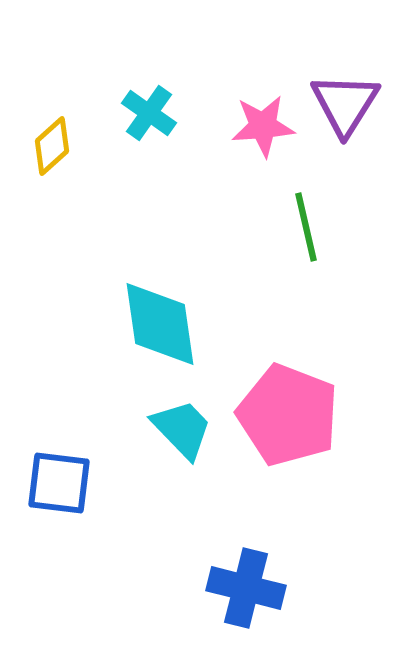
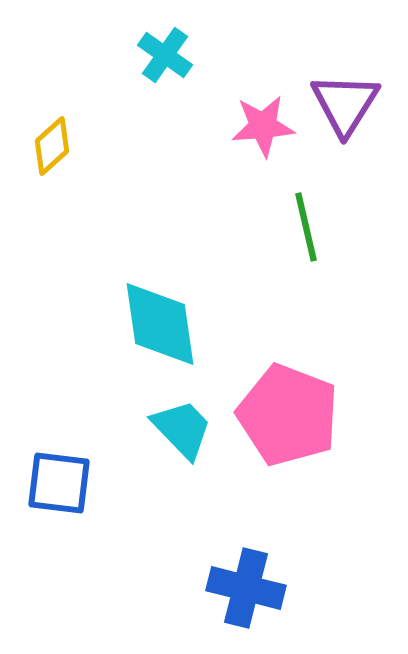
cyan cross: moved 16 px right, 58 px up
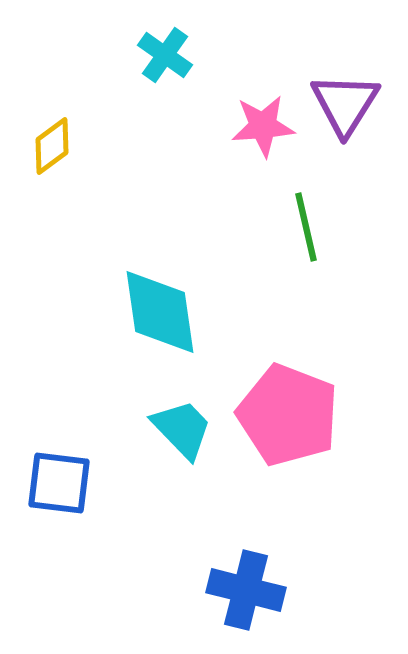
yellow diamond: rotated 6 degrees clockwise
cyan diamond: moved 12 px up
blue cross: moved 2 px down
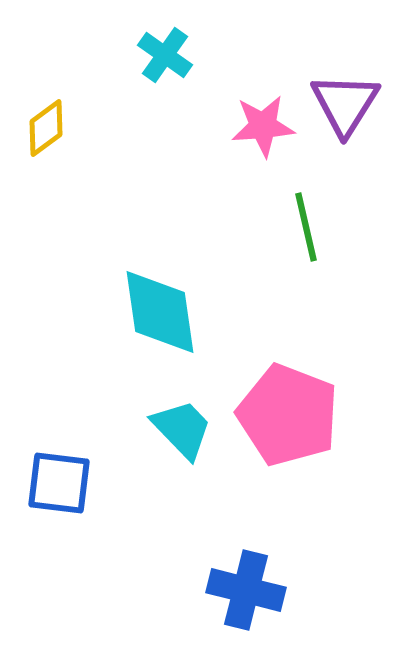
yellow diamond: moved 6 px left, 18 px up
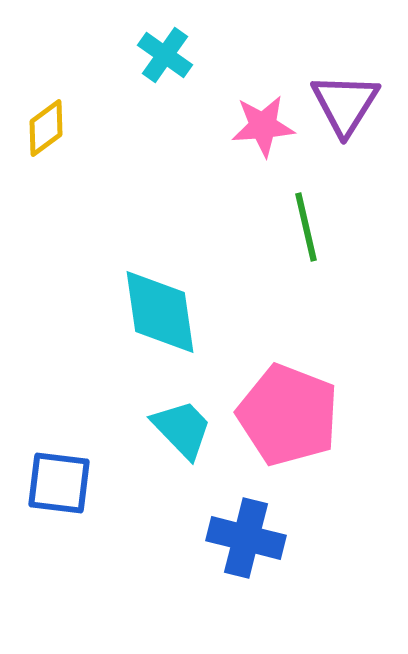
blue cross: moved 52 px up
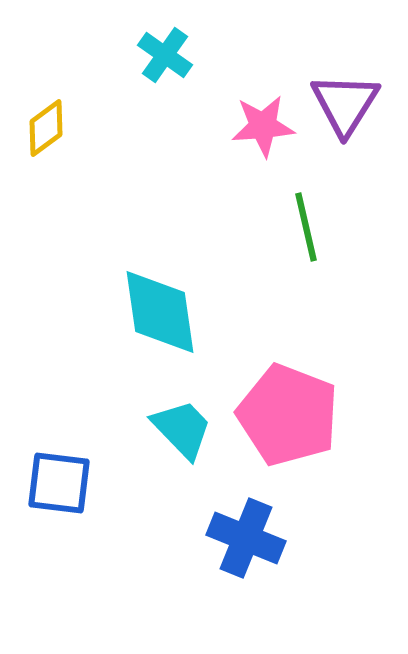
blue cross: rotated 8 degrees clockwise
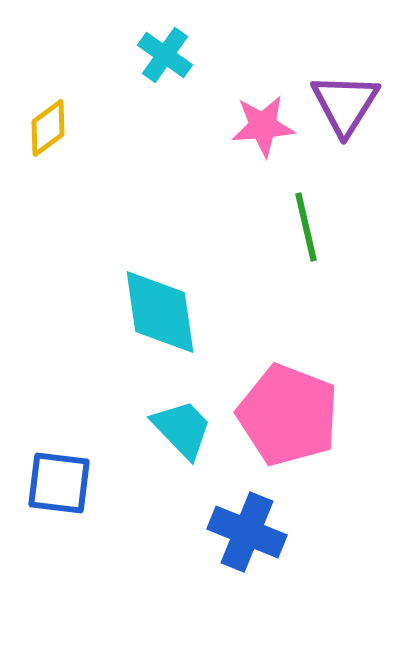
yellow diamond: moved 2 px right
blue cross: moved 1 px right, 6 px up
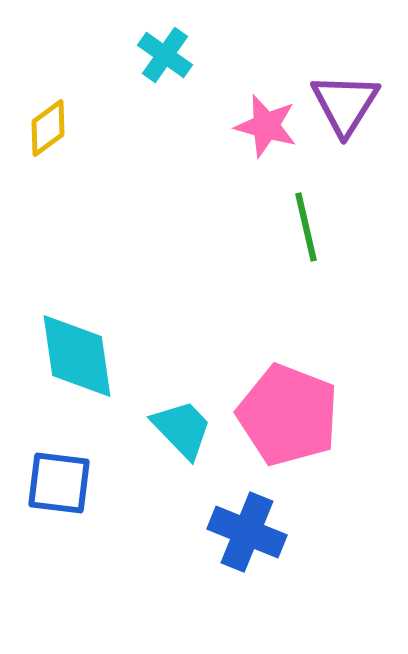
pink star: moved 3 px right; rotated 20 degrees clockwise
cyan diamond: moved 83 px left, 44 px down
